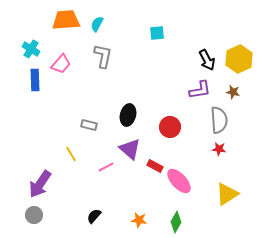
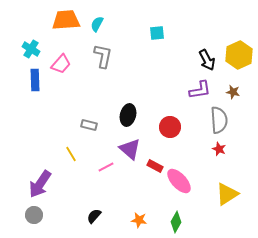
yellow hexagon: moved 4 px up
red star: rotated 16 degrees clockwise
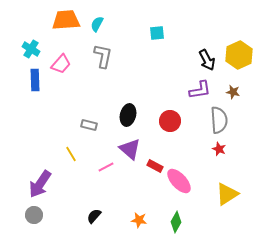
red circle: moved 6 px up
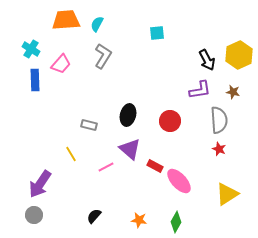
gray L-shape: rotated 20 degrees clockwise
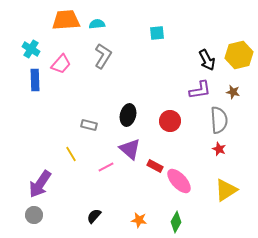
cyan semicircle: rotated 56 degrees clockwise
yellow hexagon: rotated 12 degrees clockwise
yellow triangle: moved 1 px left, 4 px up
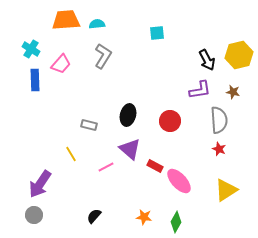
orange star: moved 5 px right, 3 px up
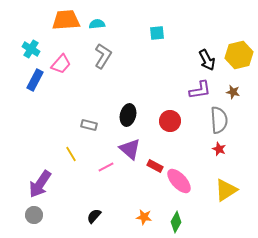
blue rectangle: rotated 30 degrees clockwise
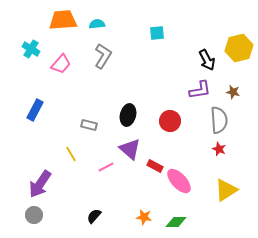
orange trapezoid: moved 3 px left
yellow hexagon: moved 7 px up
blue rectangle: moved 30 px down
green diamond: rotated 60 degrees clockwise
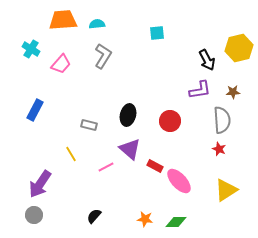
brown star: rotated 16 degrees counterclockwise
gray semicircle: moved 3 px right
orange star: moved 1 px right, 2 px down
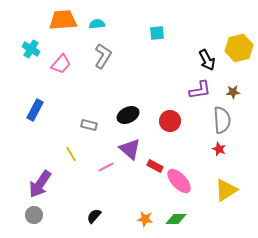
black ellipse: rotated 50 degrees clockwise
green diamond: moved 3 px up
